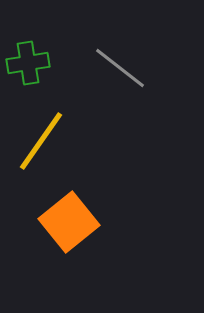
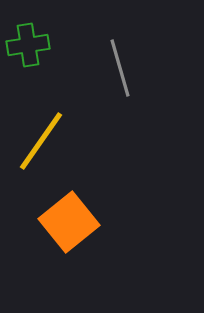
green cross: moved 18 px up
gray line: rotated 36 degrees clockwise
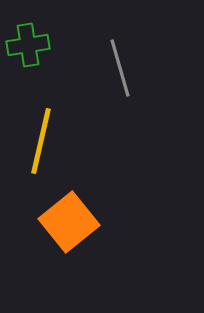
yellow line: rotated 22 degrees counterclockwise
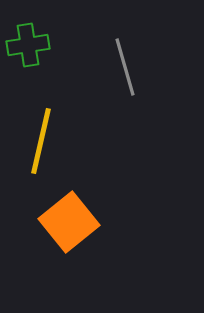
gray line: moved 5 px right, 1 px up
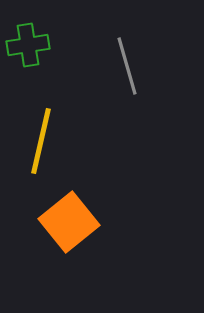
gray line: moved 2 px right, 1 px up
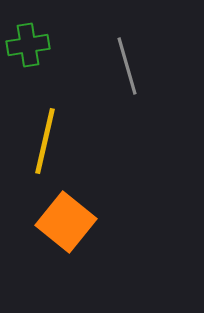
yellow line: moved 4 px right
orange square: moved 3 px left; rotated 12 degrees counterclockwise
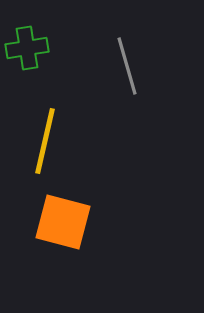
green cross: moved 1 px left, 3 px down
orange square: moved 3 px left; rotated 24 degrees counterclockwise
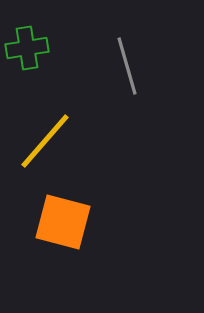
yellow line: rotated 28 degrees clockwise
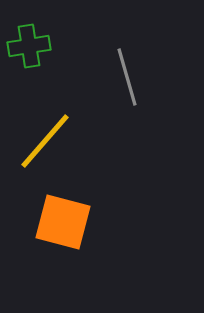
green cross: moved 2 px right, 2 px up
gray line: moved 11 px down
